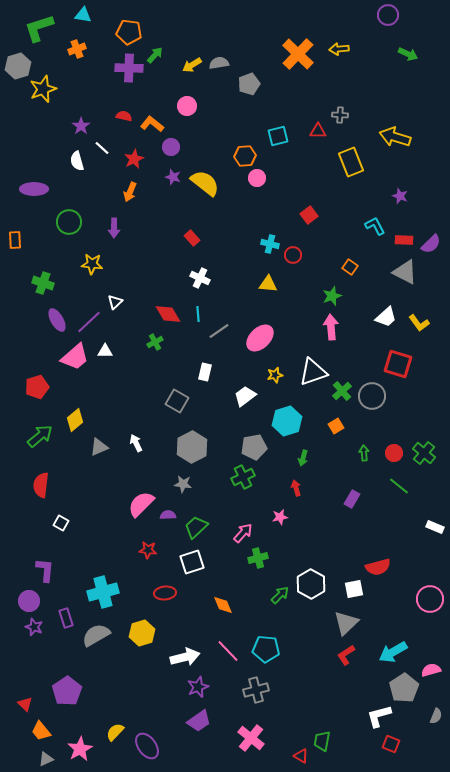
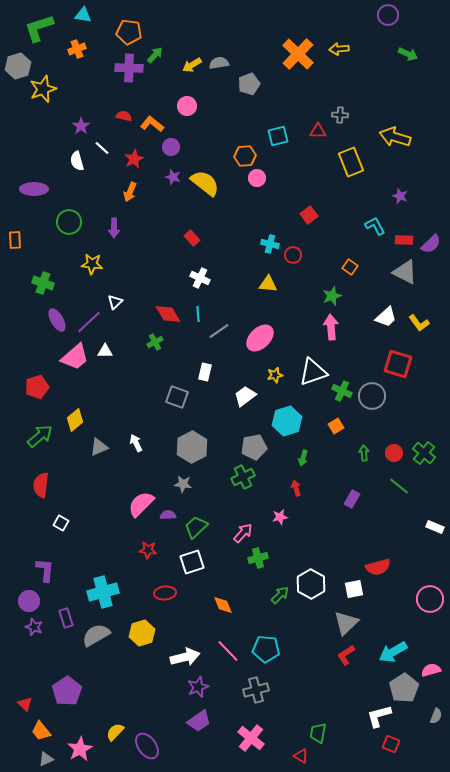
green cross at (342, 391): rotated 24 degrees counterclockwise
gray square at (177, 401): moved 4 px up; rotated 10 degrees counterclockwise
green trapezoid at (322, 741): moved 4 px left, 8 px up
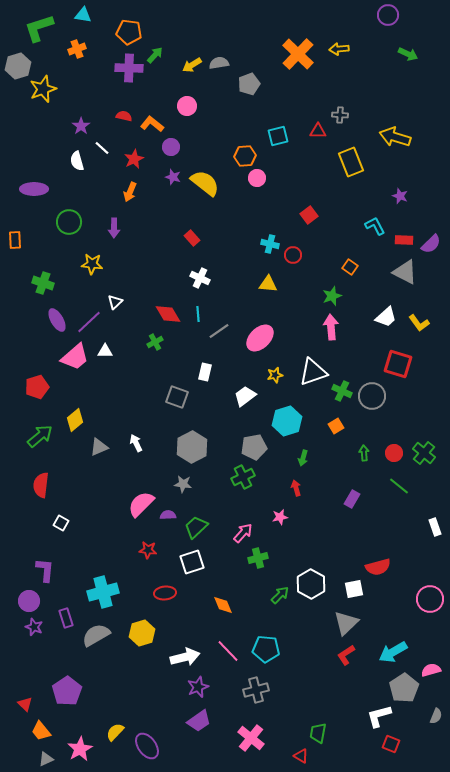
white rectangle at (435, 527): rotated 48 degrees clockwise
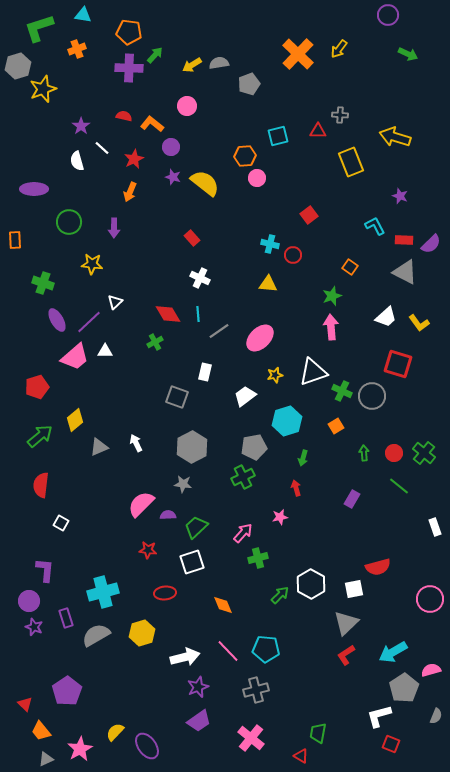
yellow arrow at (339, 49): rotated 48 degrees counterclockwise
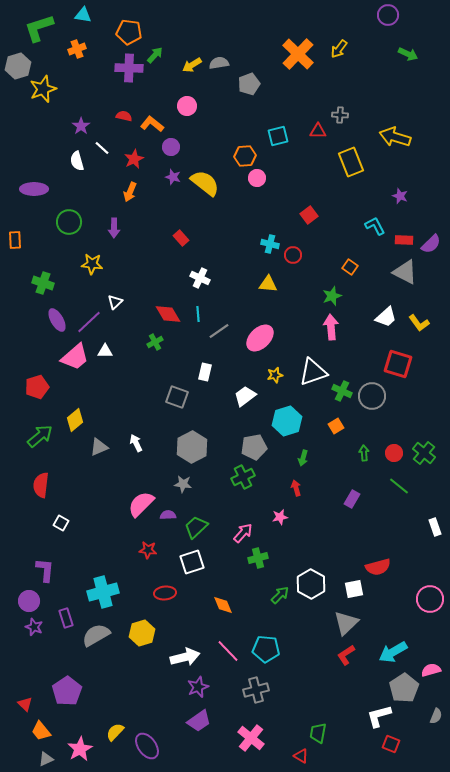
red rectangle at (192, 238): moved 11 px left
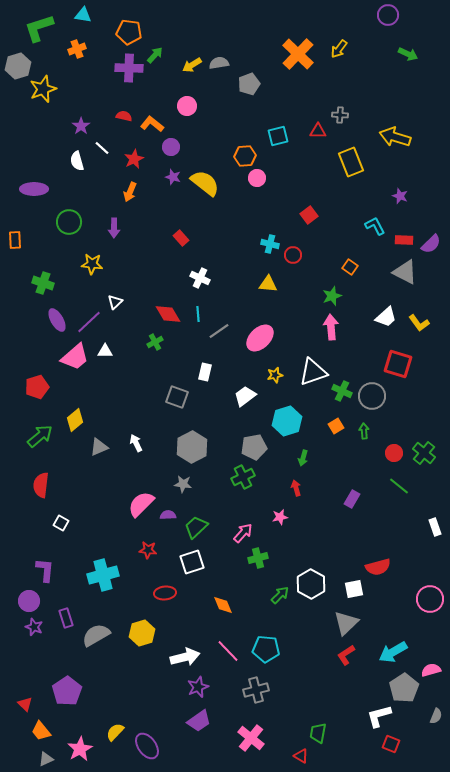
green arrow at (364, 453): moved 22 px up
cyan cross at (103, 592): moved 17 px up
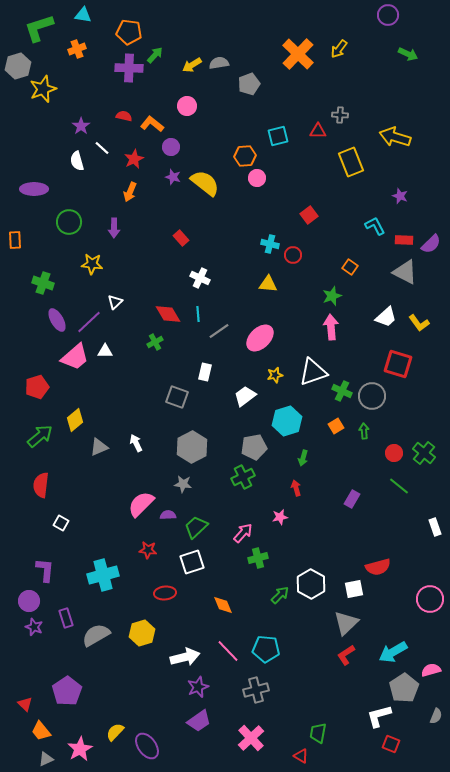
pink cross at (251, 738): rotated 8 degrees clockwise
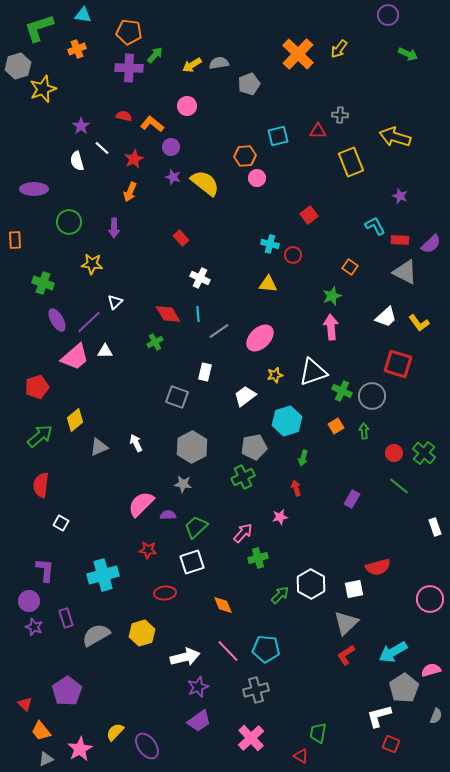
red rectangle at (404, 240): moved 4 px left
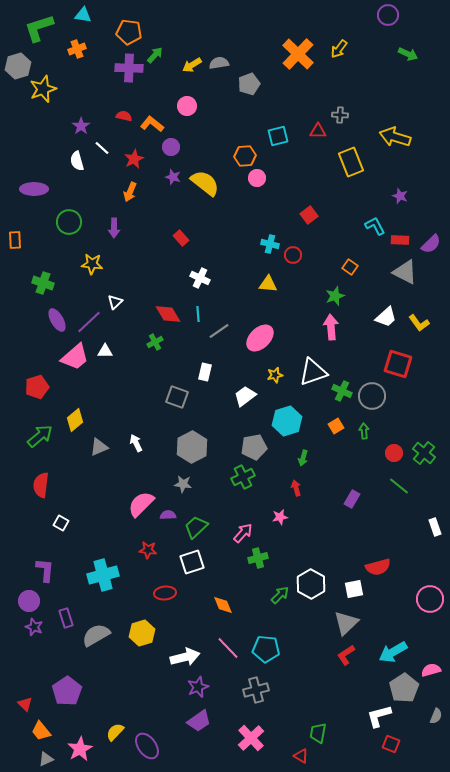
green star at (332, 296): moved 3 px right
pink line at (228, 651): moved 3 px up
